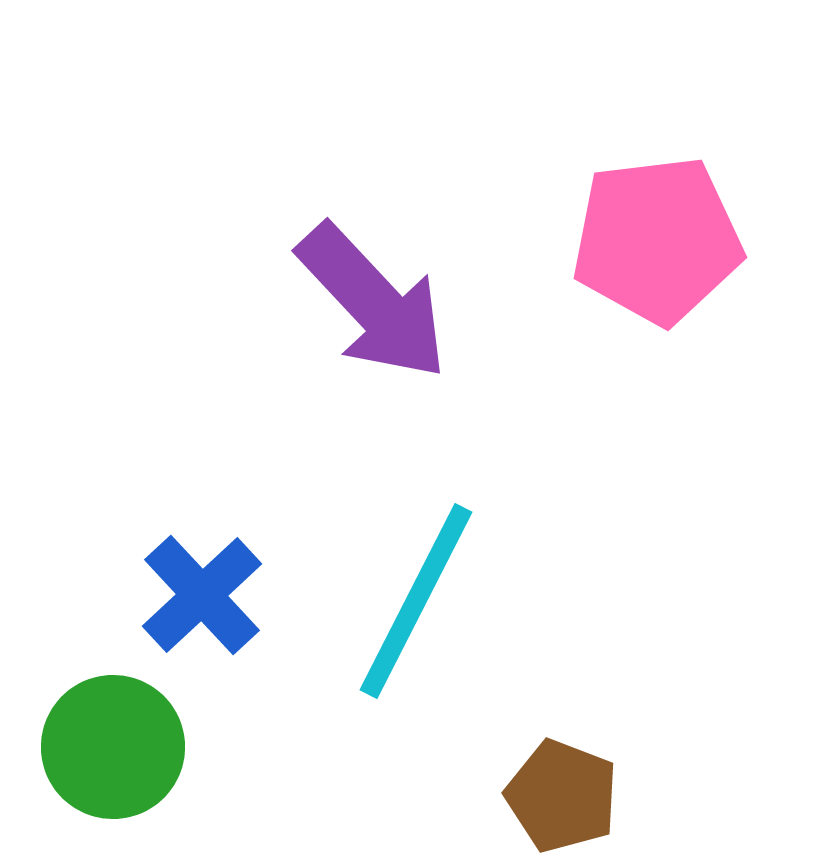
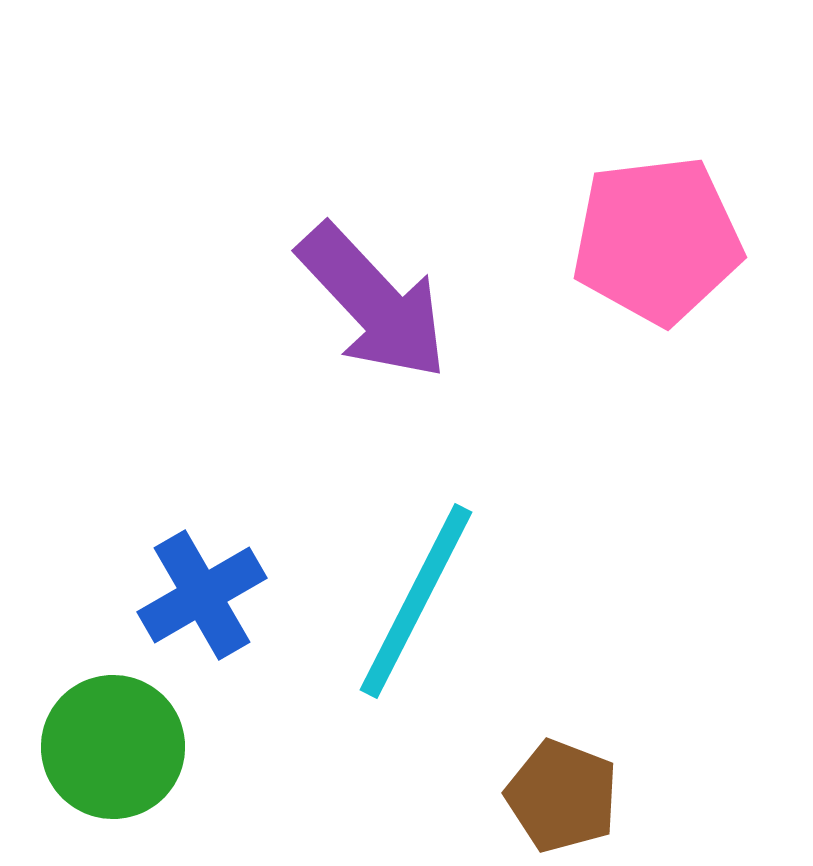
blue cross: rotated 13 degrees clockwise
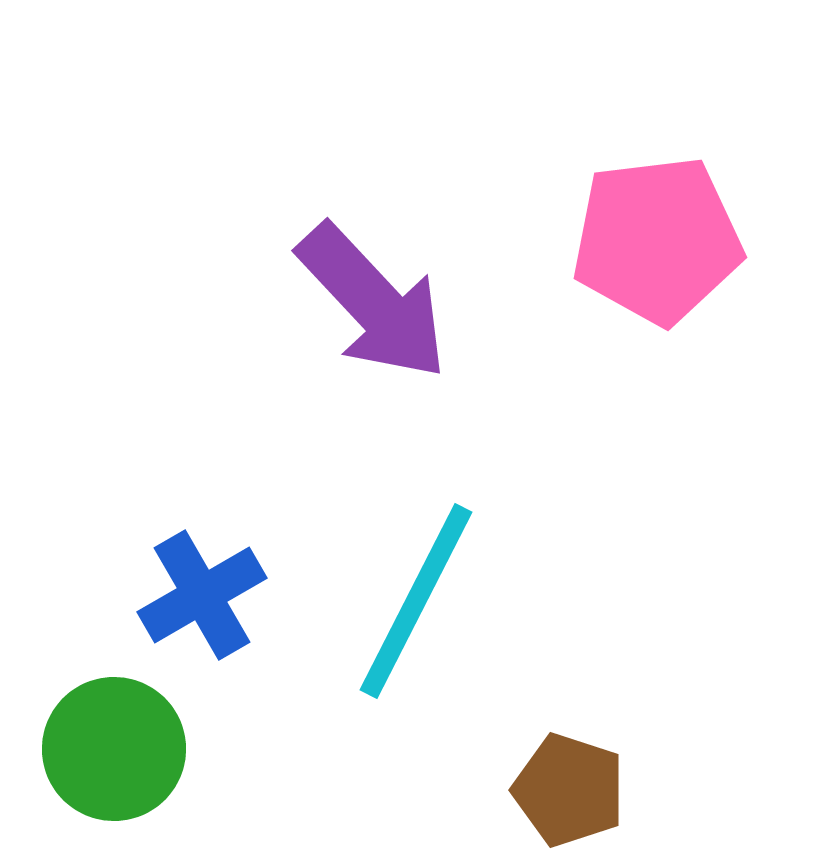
green circle: moved 1 px right, 2 px down
brown pentagon: moved 7 px right, 6 px up; rotated 3 degrees counterclockwise
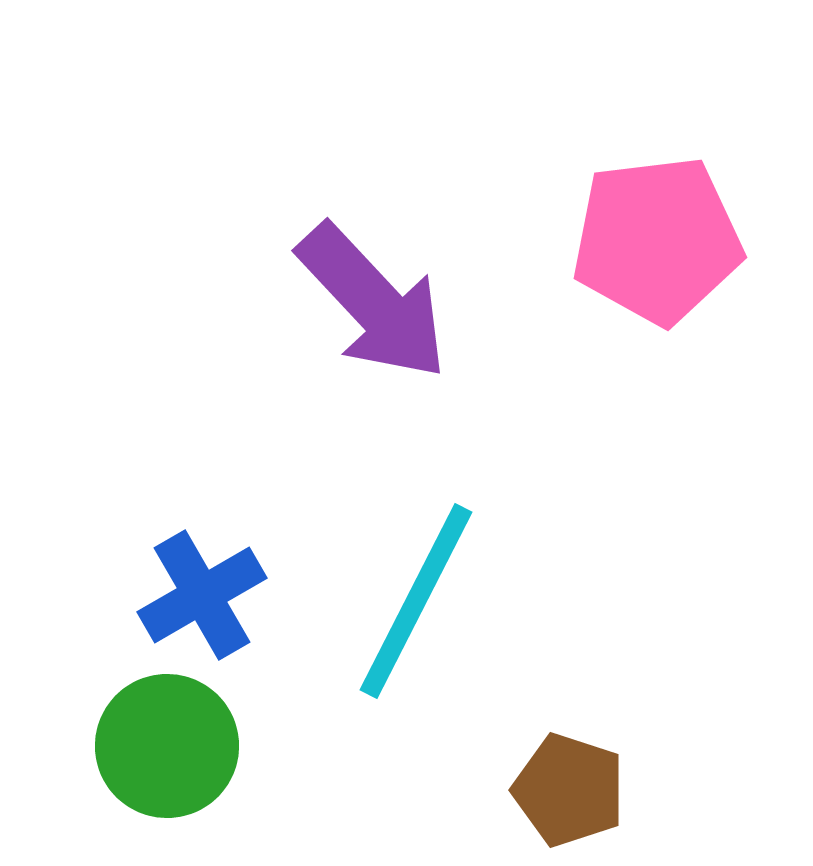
green circle: moved 53 px right, 3 px up
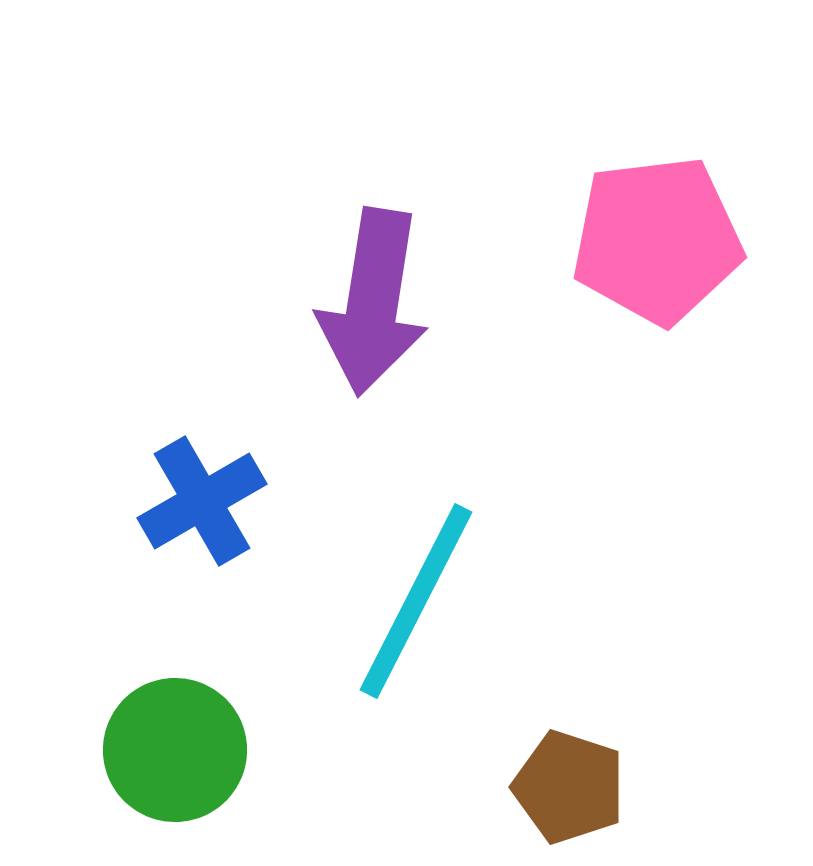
purple arrow: rotated 52 degrees clockwise
blue cross: moved 94 px up
green circle: moved 8 px right, 4 px down
brown pentagon: moved 3 px up
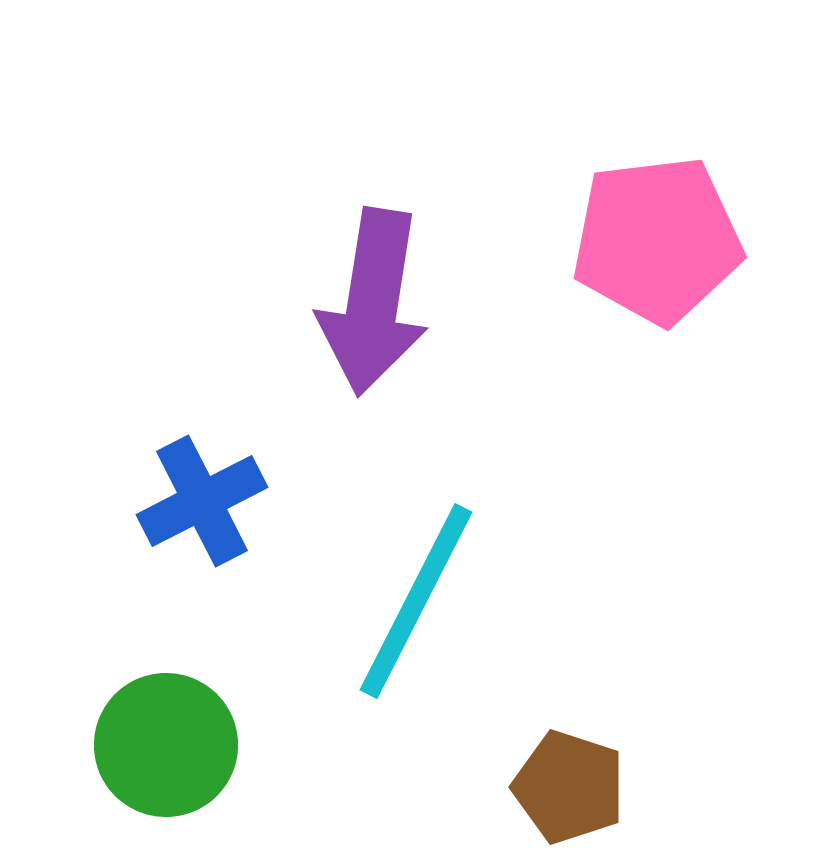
blue cross: rotated 3 degrees clockwise
green circle: moved 9 px left, 5 px up
